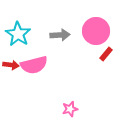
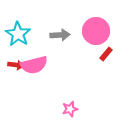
red arrow: moved 5 px right
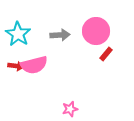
red arrow: moved 1 px down
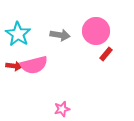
gray arrow: rotated 12 degrees clockwise
red arrow: moved 2 px left
pink star: moved 8 px left
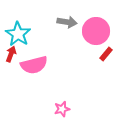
gray arrow: moved 7 px right, 13 px up
red arrow: moved 3 px left, 12 px up; rotated 77 degrees counterclockwise
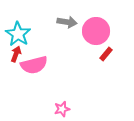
red arrow: moved 5 px right
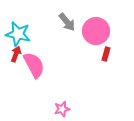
gray arrow: rotated 42 degrees clockwise
cyan star: rotated 20 degrees counterclockwise
red rectangle: rotated 24 degrees counterclockwise
pink semicircle: rotated 104 degrees counterclockwise
